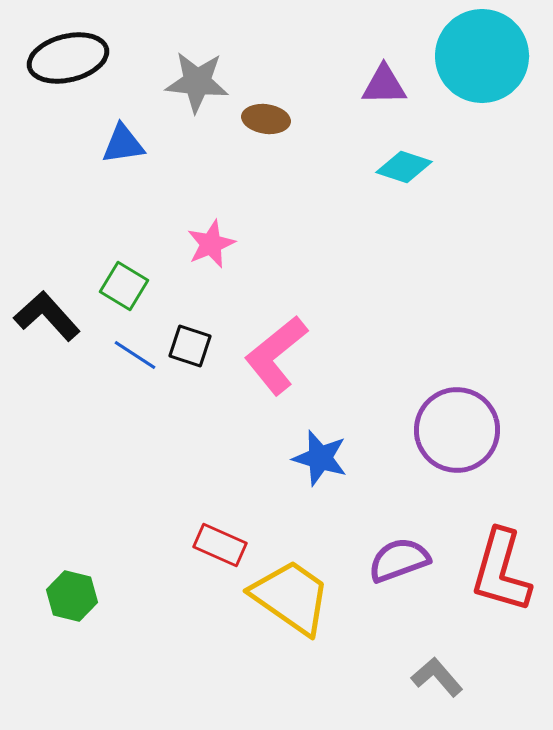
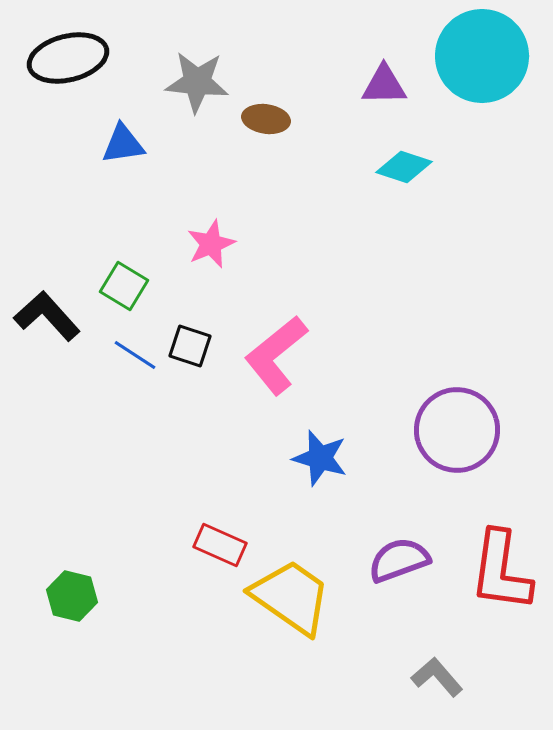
red L-shape: rotated 8 degrees counterclockwise
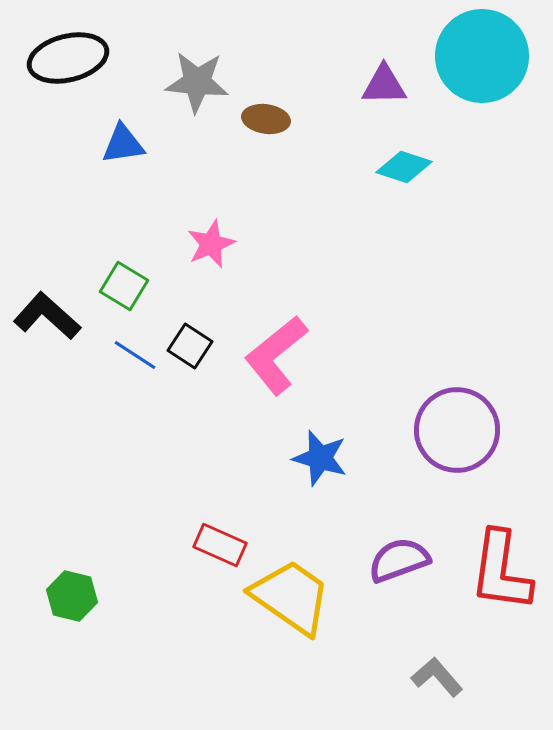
black L-shape: rotated 6 degrees counterclockwise
black square: rotated 15 degrees clockwise
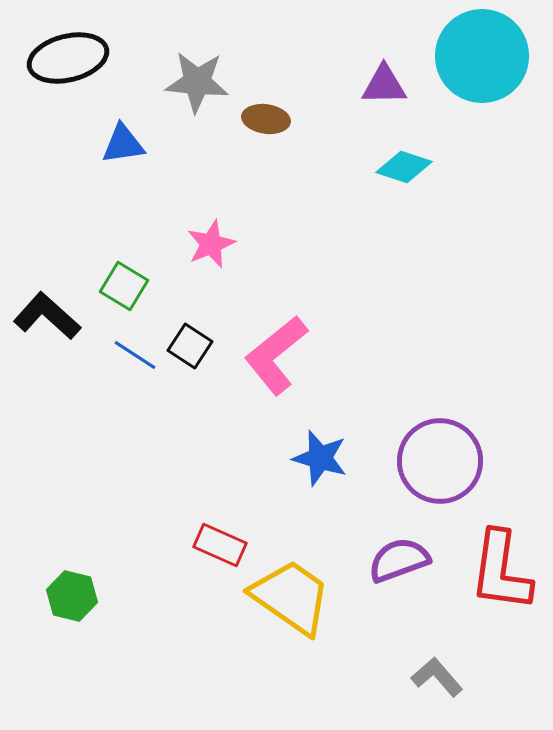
purple circle: moved 17 px left, 31 px down
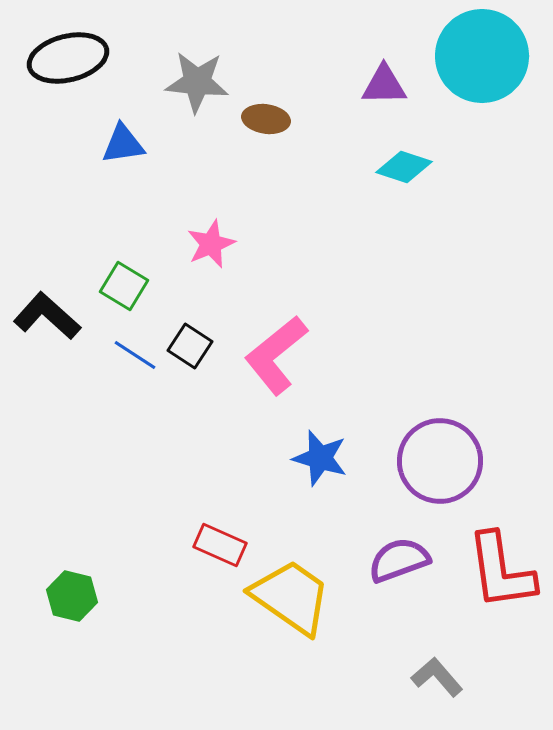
red L-shape: rotated 16 degrees counterclockwise
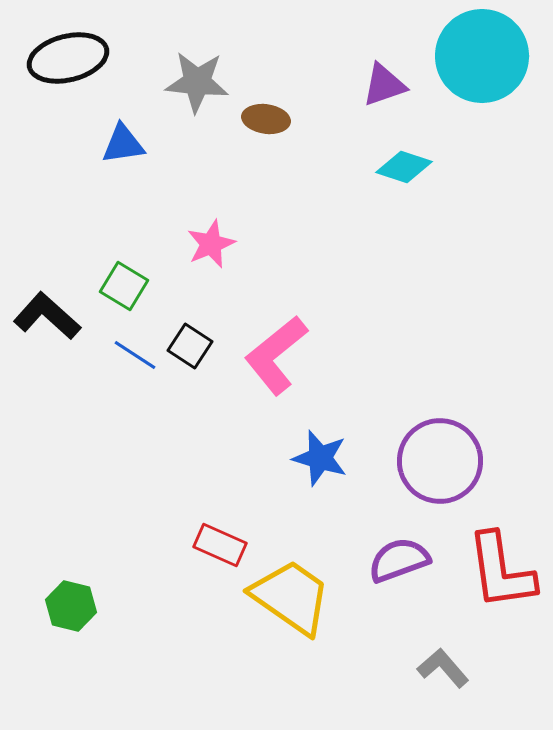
purple triangle: rotated 18 degrees counterclockwise
green hexagon: moved 1 px left, 10 px down
gray L-shape: moved 6 px right, 9 px up
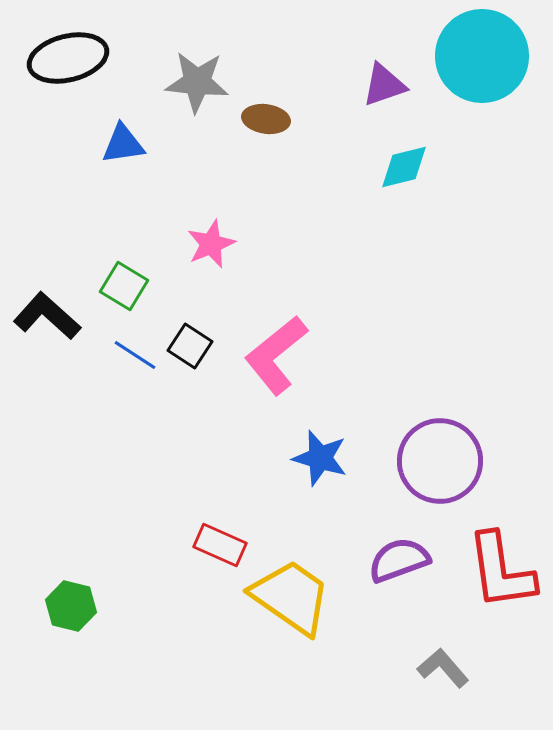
cyan diamond: rotated 32 degrees counterclockwise
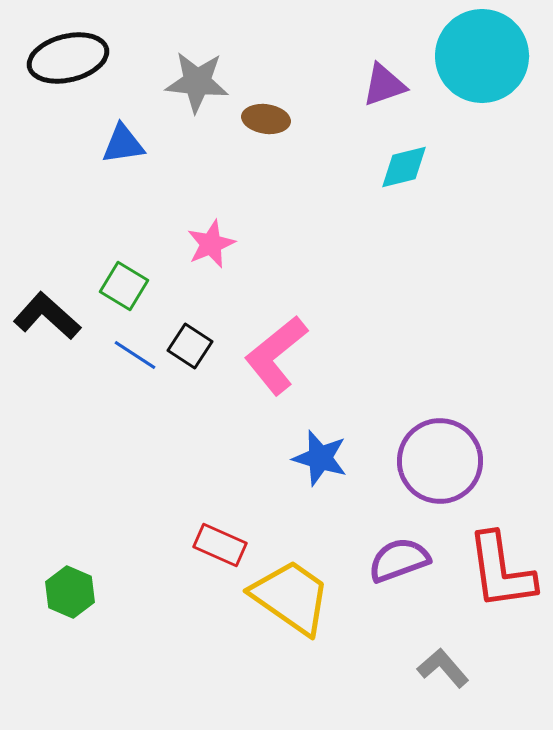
green hexagon: moved 1 px left, 14 px up; rotated 9 degrees clockwise
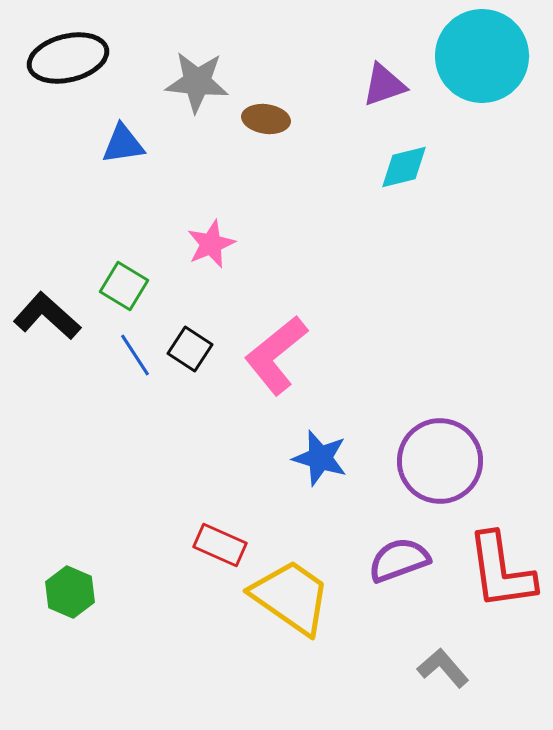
black square: moved 3 px down
blue line: rotated 24 degrees clockwise
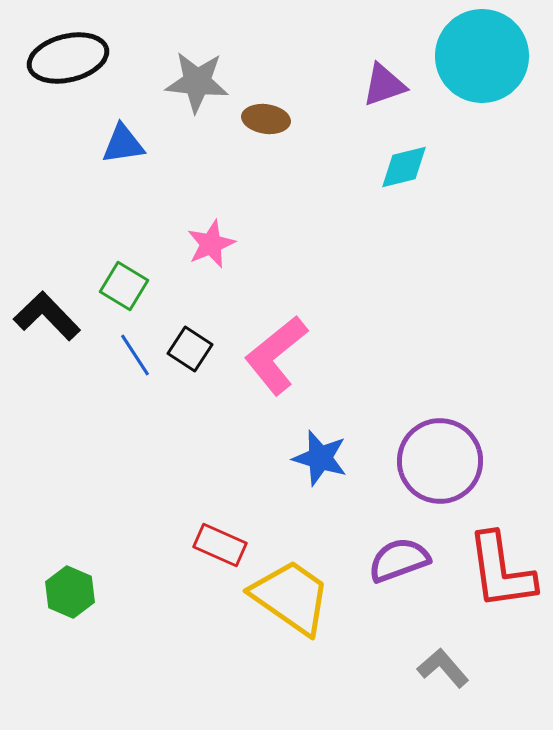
black L-shape: rotated 4 degrees clockwise
